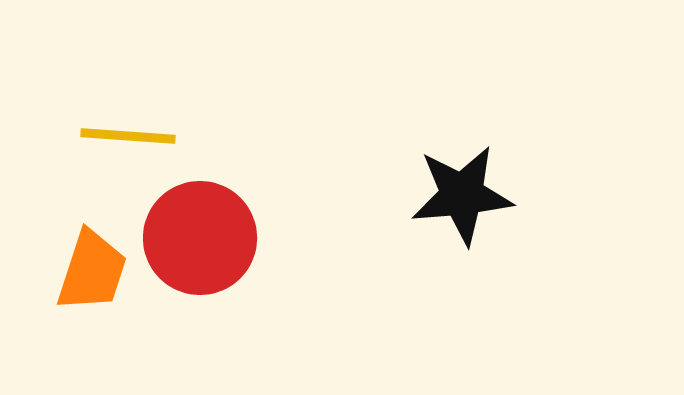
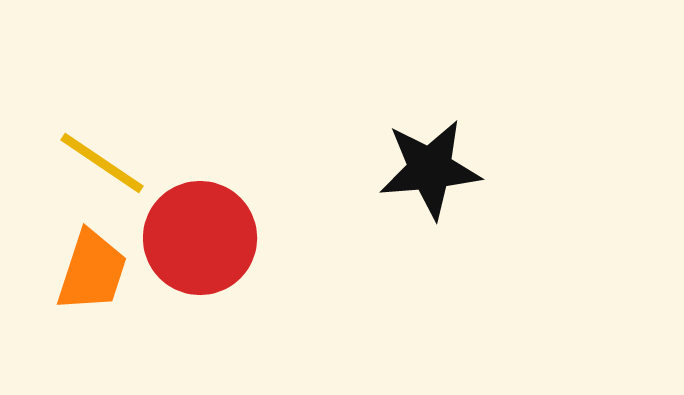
yellow line: moved 26 px left, 27 px down; rotated 30 degrees clockwise
black star: moved 32 px left, 26 px up
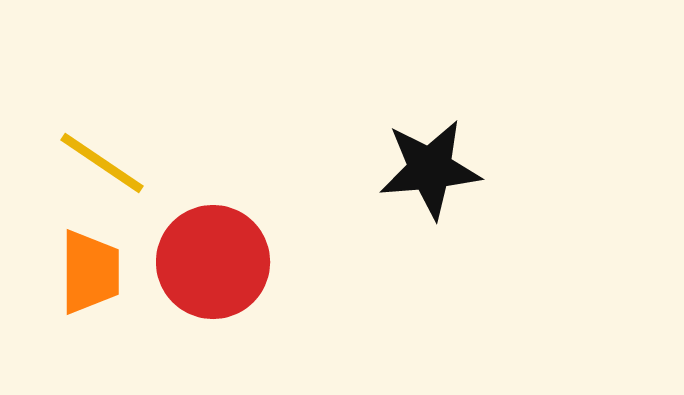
red circle: moved 13 px right, 24 px down
orange trapezoid: moved 2 px left, 1 px down; rotated 18 degrees counterclockwise
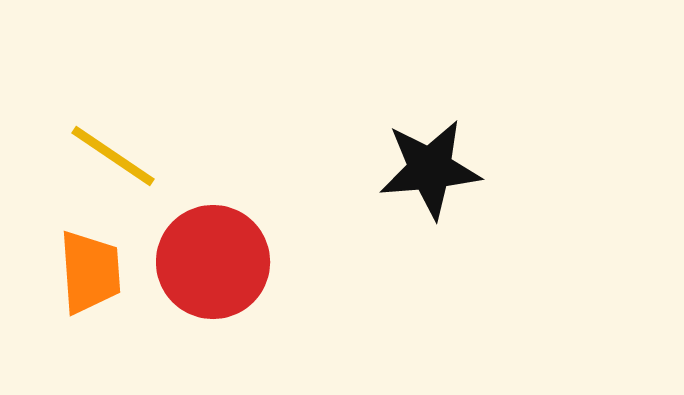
yellow line: moved 11 px right, 7 px up
orange trapezoid: rotated 4 degrees counterclockwise
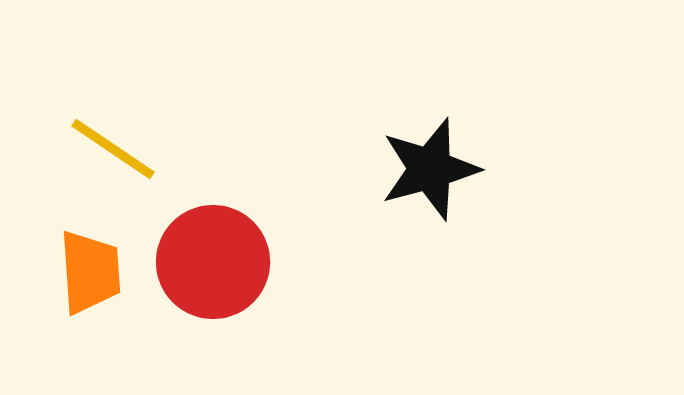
yellow line: moved 7 px up
black star: rotated 10 degrees counterclockwise
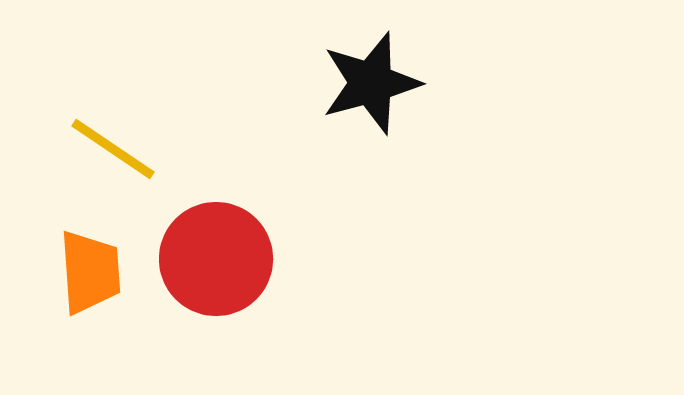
black star: moved 59 px left, 86 px up
red circle: moved 3 px right, 3 px up
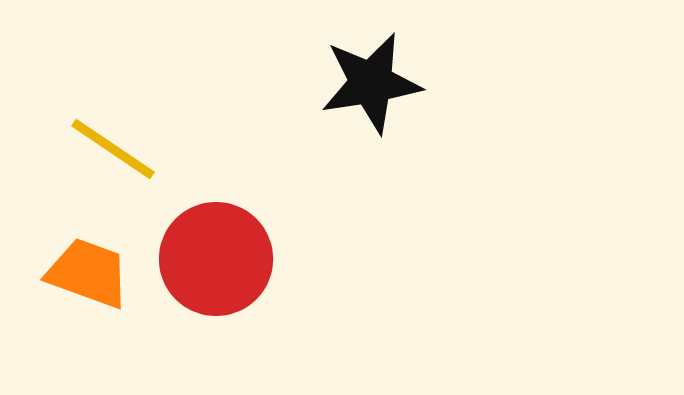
black star: rotated 6 degrees clockwise
orange trapezoid: moved 2 px left, 1 px down; rotated 66 degrees counterclockwise
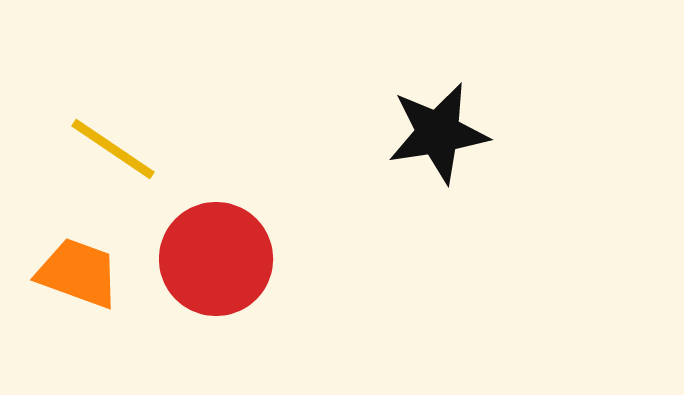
black star: moved 67 px right, 50 px down
orange trapezoid: moved 10 px left
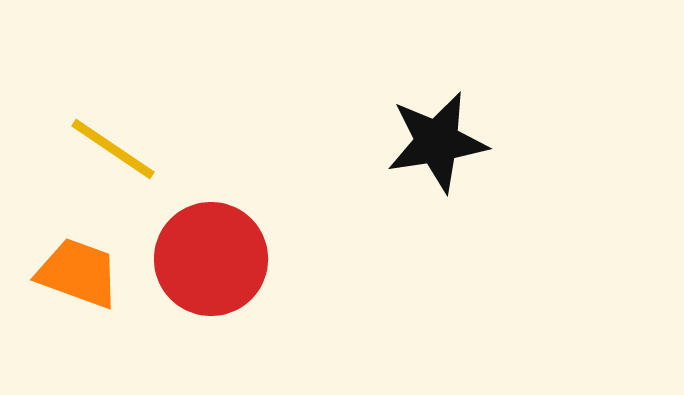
black star: moved 1 px left, 9 px down
red circle: moved 5 px left
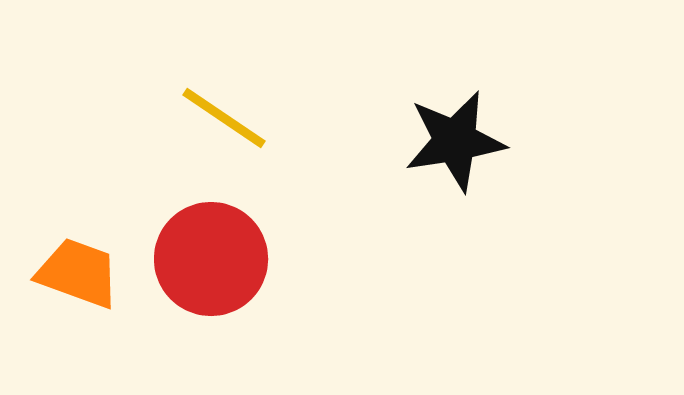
black star: moved 18 px right, 1 px up
yellow line: moved 111 px right, 31 px up
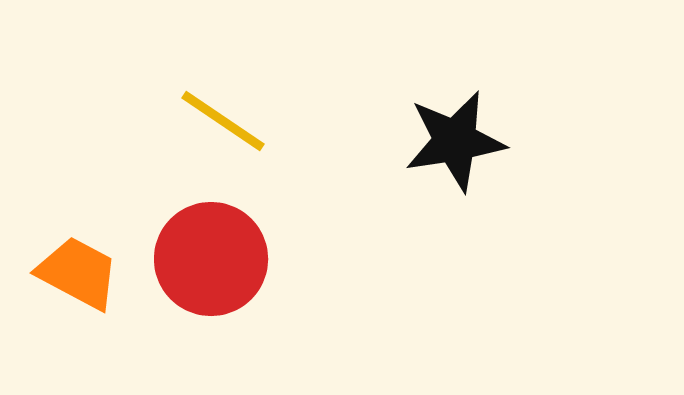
yellow line: moved 1 px left, 3 px down
orange trapezoid: rotated 8 degrees clockwise
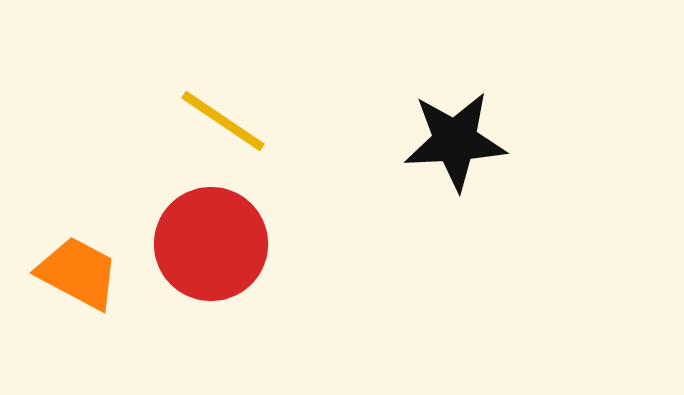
black star: rotated 6 degrees clockwise
red circle: moved 15 px up
